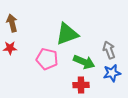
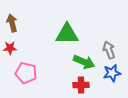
green triangle: rotated 20 degrees clockwise
pink pentagon: moved 21 px left, 14 px down
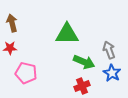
blue star: rotated 30 degrees counterclockwise
red cross: moved 1 px right, 1 px down; rotated 21 degrees counterclockwise
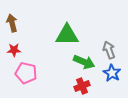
green triangle: moved 1 px down
red star: moved 4 px right, 2 px down
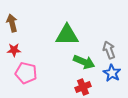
red cross: moved 1 px right, 1 px down
